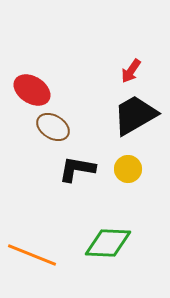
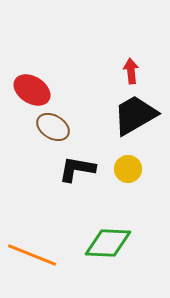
red arrow: rotated 140 degrees clockwise
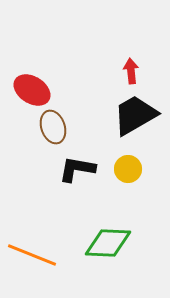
brown ellipse: rotated 40 degrees clockwise
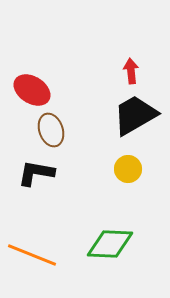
brown ellipse: moved 2 px left, 3 px down
black L-shape: moved 41 px left, 4 px down
green diamond: moved 2 px right, 1 px down
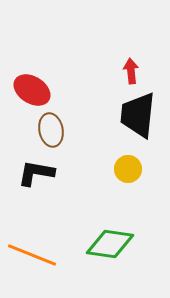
black trapezoid: moved 3 px right; rotated 54 degrees counterclockwise
brown ellipse: rotated 8 degrees clockwise
green diamond: rotated 6 degrees clockwise
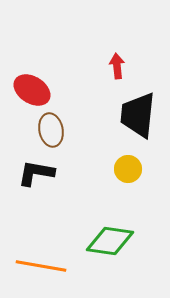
red arrow: moved 14 px left, 5 px up
green diamond: moved 3 px up
orange line: moved 9 px right, 11 px down; rotated 12 degrees counterclockwise
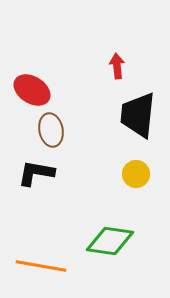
yellow circle: moved 8 px right, 5 px down
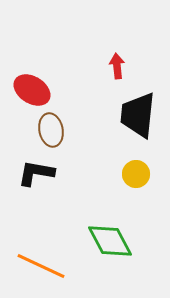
green diamond: rotated 54 degrees clockwise
orange line: rotated 15 degrees clockwise
